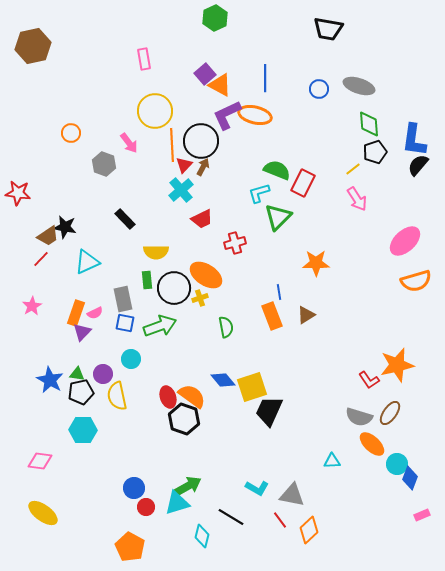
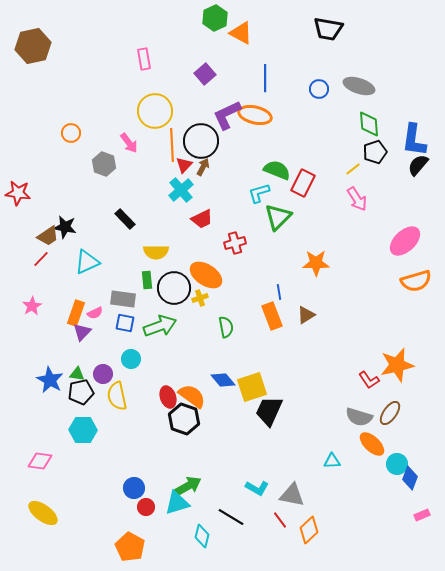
orange triangle at (220, 85): moved 21 px right, 52 px up
gray rectangle at (123, 299): rotated 70 degrees counterclockwise
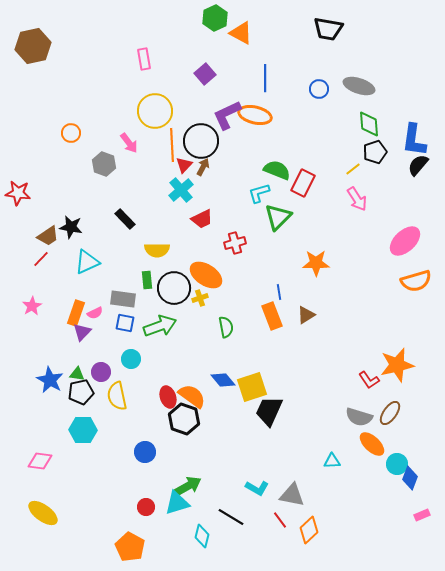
black star at (65, 227): moved 6 px right
yellow semicircle at (156, 252): moved 1 px right, 2 px up
purple circle at (103, 374): moved 2 px left, 2 px up
blue circle at (134, 488): moved 11 px right, 36 px up
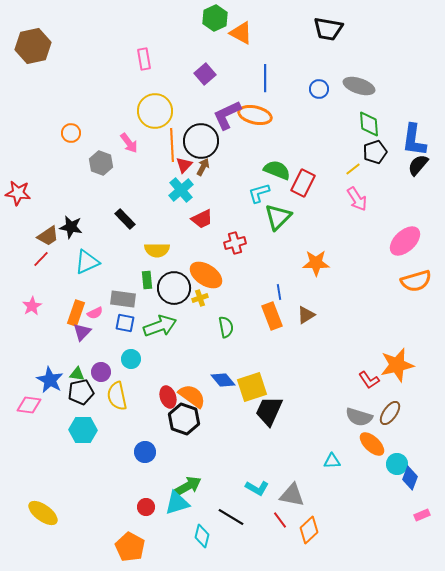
gray hexagon at (104, 164): moved 3 px left, 1 px up
pink diamond at (40, 461): moved 11 px left, 56 px up
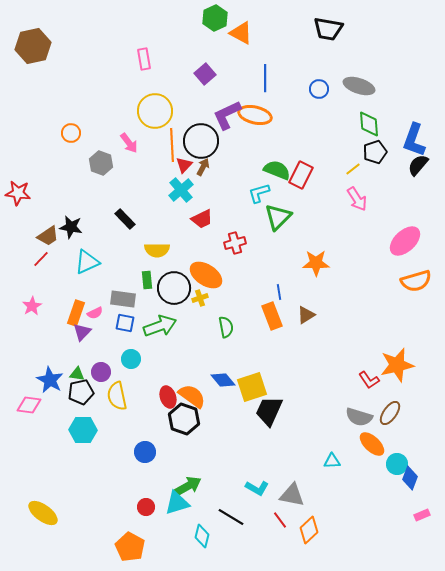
blue L-shape at (414, 140): rotated 12 degrees clockwise
red rectangle at (303, 183): moved 2 px left, 8 px up
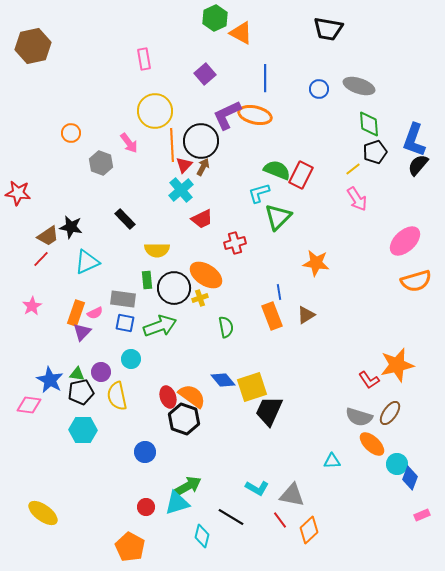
orange star at (316, 263): rotated 8 degrees clockwise
